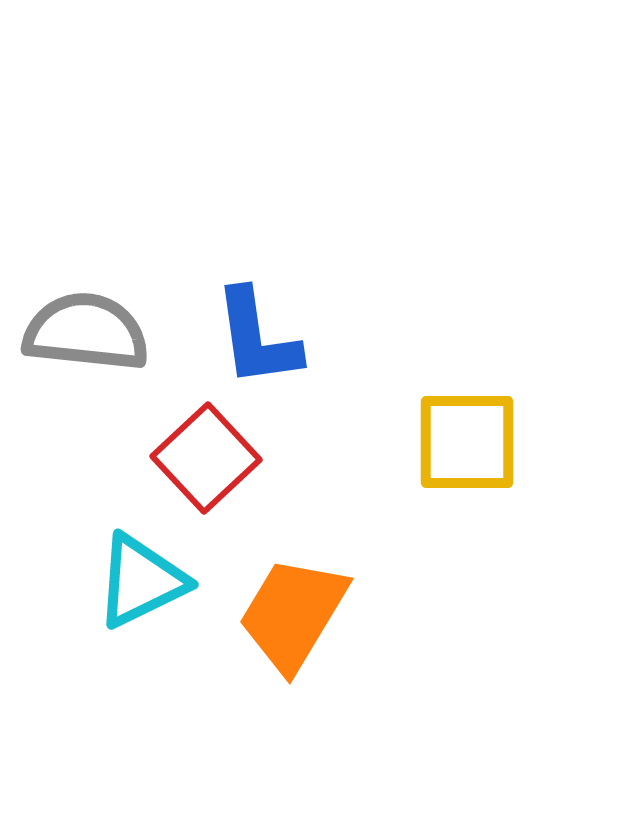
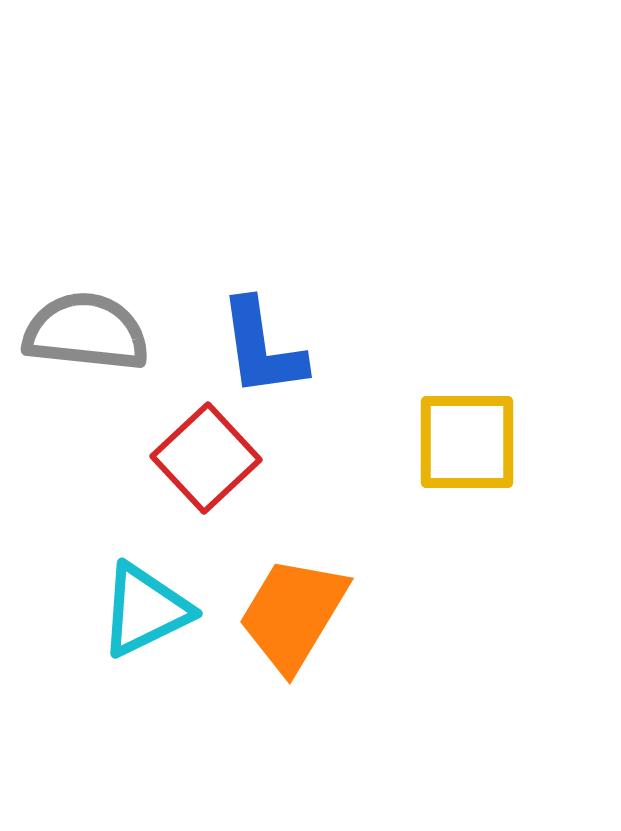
blue L-shape: moved 5 px right, 10 px down
cyan triangle: moved 4 px right, 29 px down
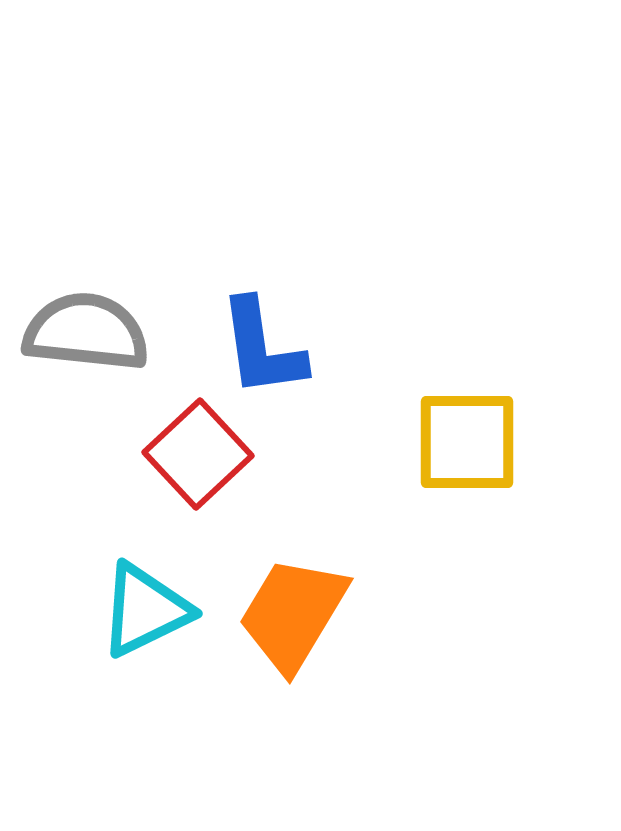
red square: moved 8 px left, 4 px up
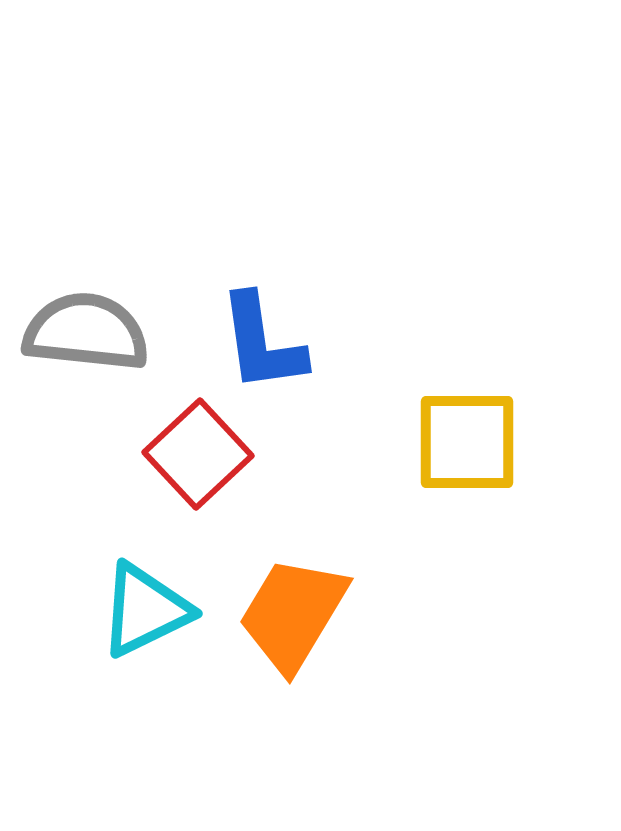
blue L-shape: moved 5 px up
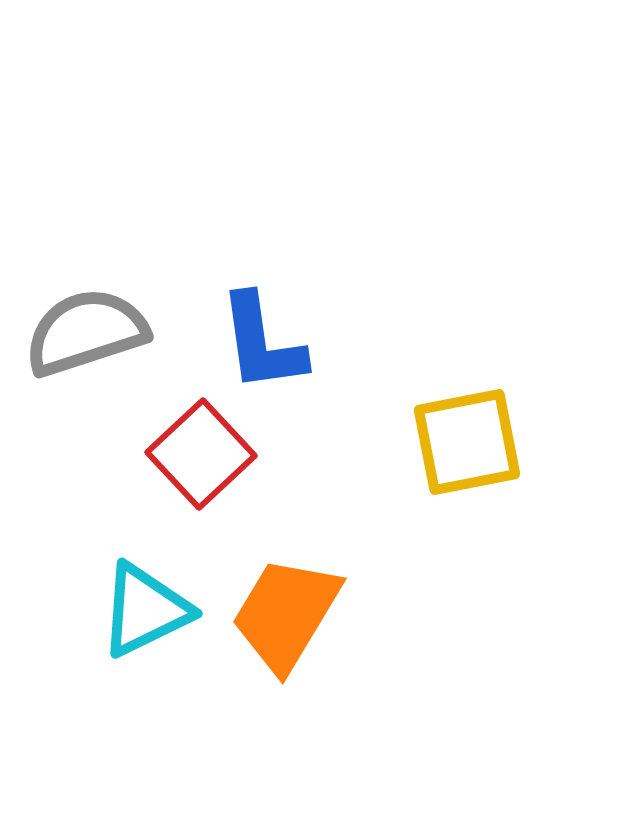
gray semicircle: rotated 24 degrees counterclockwise
yellow square: rotated 11 degrees counterclockwise
red square: moved 3 px right
orange trapezoid: moved 7 px left
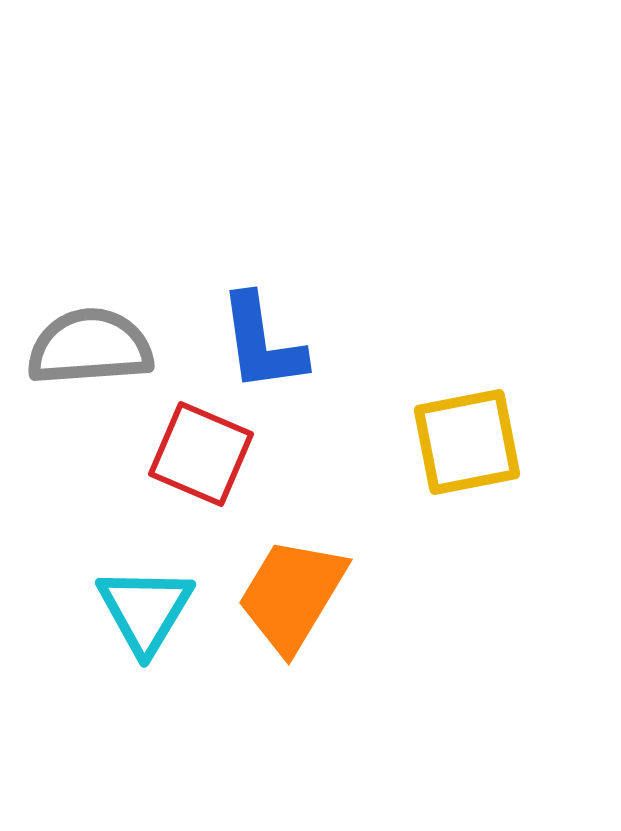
gray semicircle: moved 4 px right, 15 px down; rotated 14 degrees clockwise
red square: rotated 24 degrees counterclockwise
cyan triangle: rotated 33 degrees counterclockwise
orange trapezoid: moved 6 px right, 19 px up
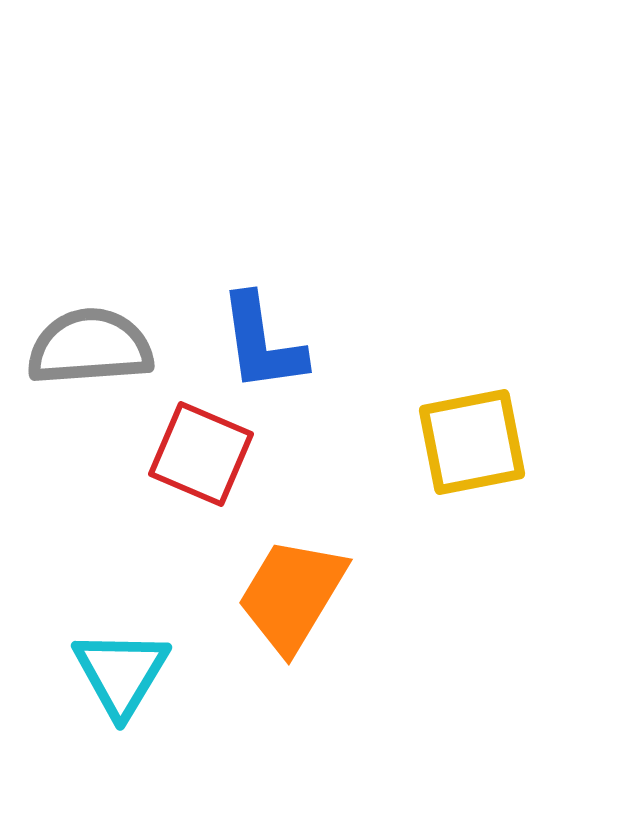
yellow square: moved 5 px right
cyan triangle: moved 24 px left, 63 px down
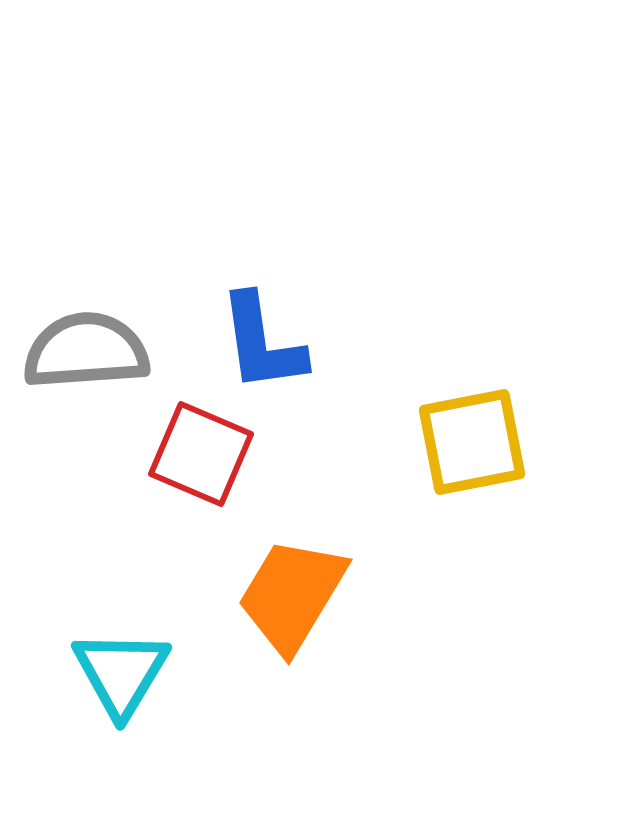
gray semicircle: moved 4 px left, 4 px down
